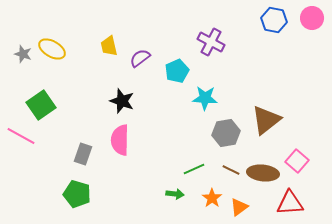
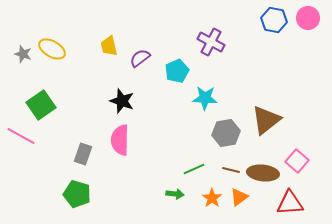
pink circle: moved 4 px left
brown line: rotated 12 degrees counterclockwise
orange triangle: moved 10 px up
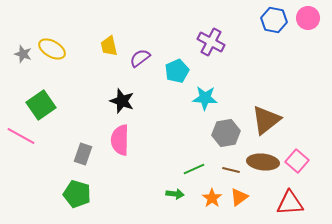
brown ellipse: moved 11 px up
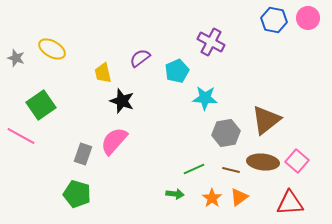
yellow trapezoid: moved 6 px left, 27 px down
gray star: moved 7 px left, 4 px down
pink semicircle: moved 6 px left, 1 px down; rotated 40 degrees clockwise
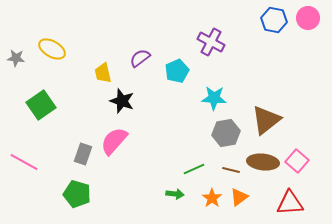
gray star: rotated 12 degrees counterclockwise
cyan star: moved 9 px right
pink line: moved 3 px right, 26 px down
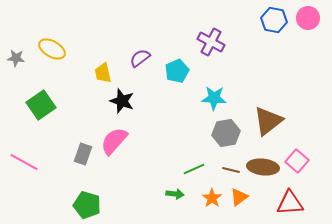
brown triangle: moved 2 px right, 1 px down
brown ellipse: moved 5 px down
green pentagon: moved 10 px right, 11 px down
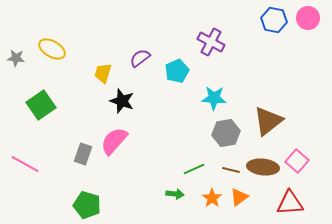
yellow trapezoid: rotated 30 degrees clockwise
pink line: moved 1 px right, 2 px down
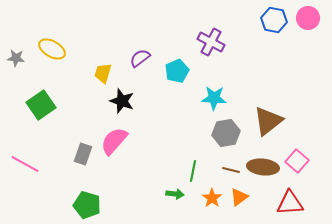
green line: moved 1 px left, 2 px down; rotated 55 degrees counterclockwise
